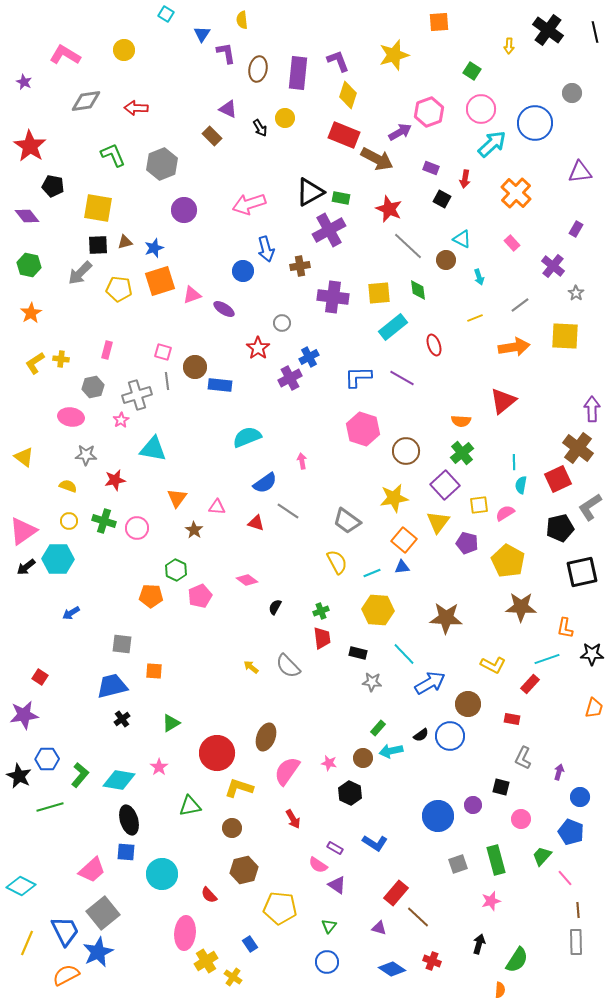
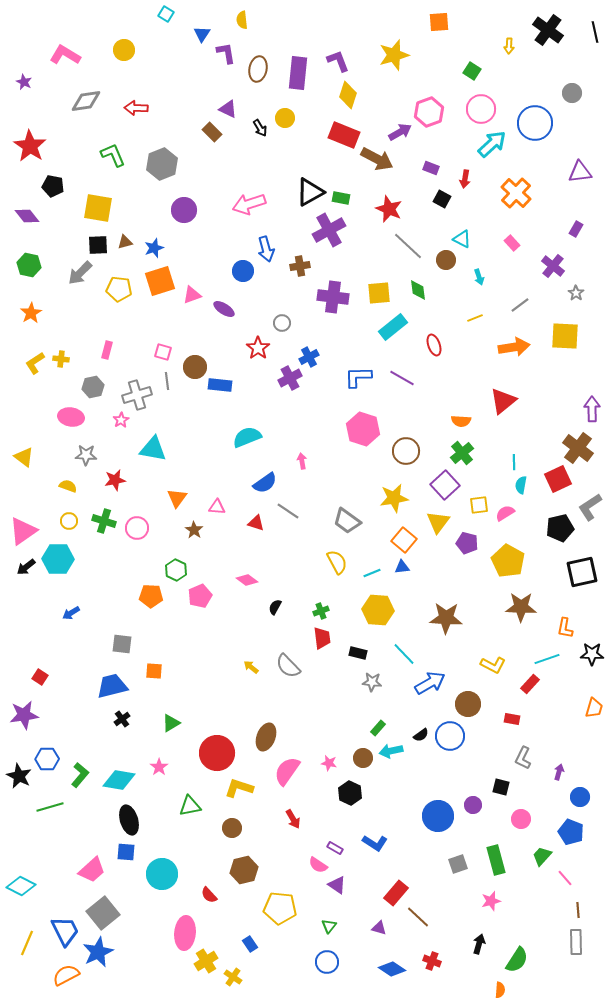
brown rectangle at (212, 136): moved 4 px up
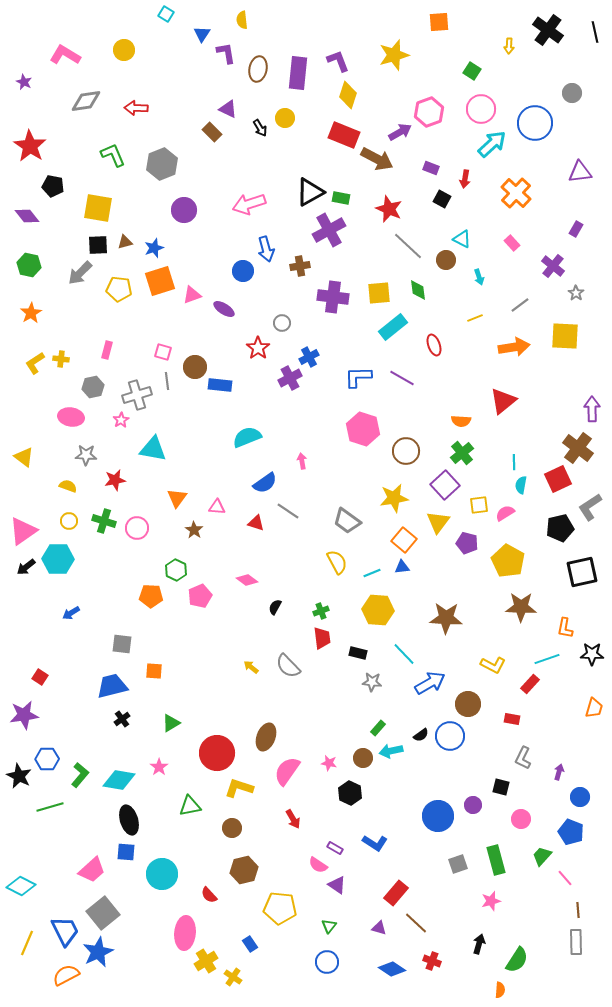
brown line at (418, 917): moved 2 px left, 6 px down
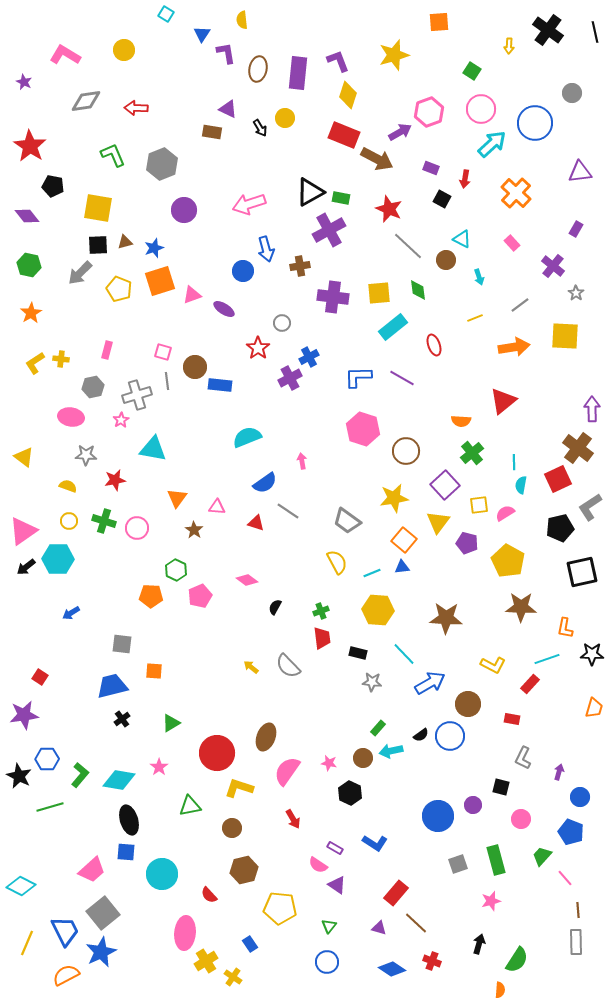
brown rectangle at (212, 132): rotated 36 degrees counterclockwise
yellow pentagon at (119, 289): rotated 15 degrees clockwise
green cross at (462, 453): moved 10 px right
blue star at (98, 952): moved 3 px right
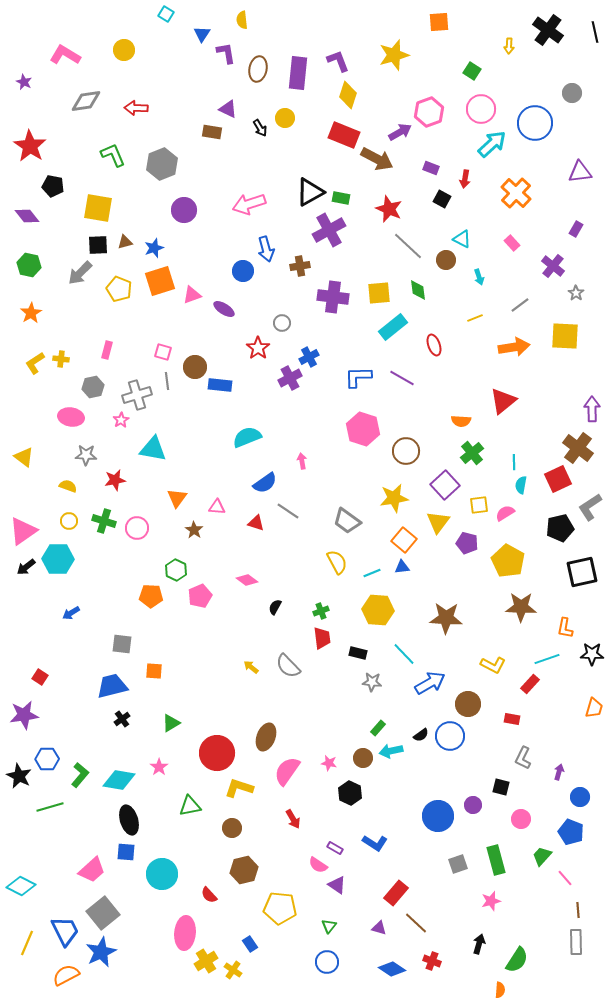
yellow cross at (233, 977): moved 7 px up
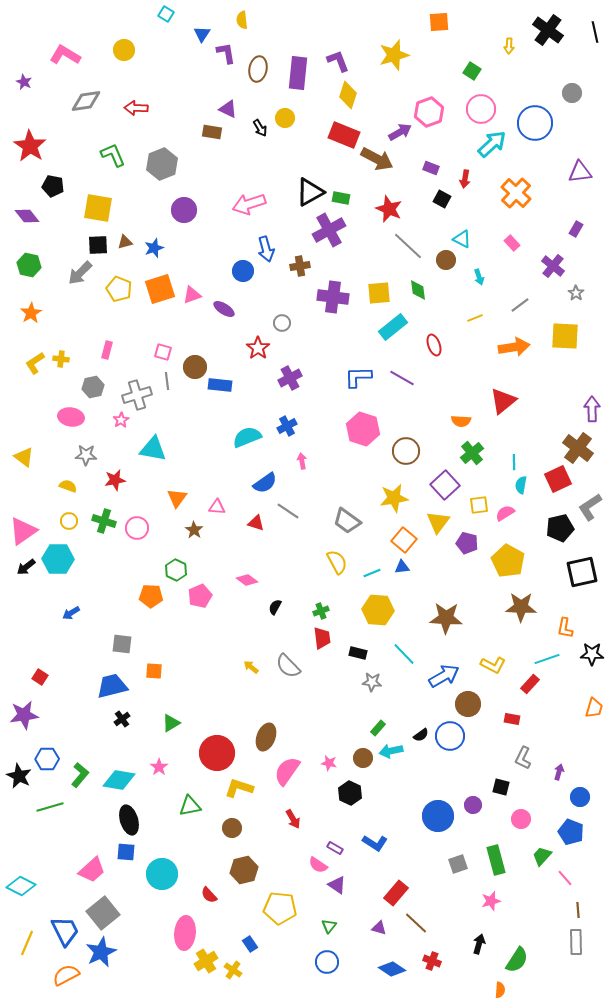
orange square at (160, 281): moved 8 px down
blue cross at (309, 357): moved 22 px left, 69 px down
blue arrow at (430, 683): moved 14 px right, 7 px up
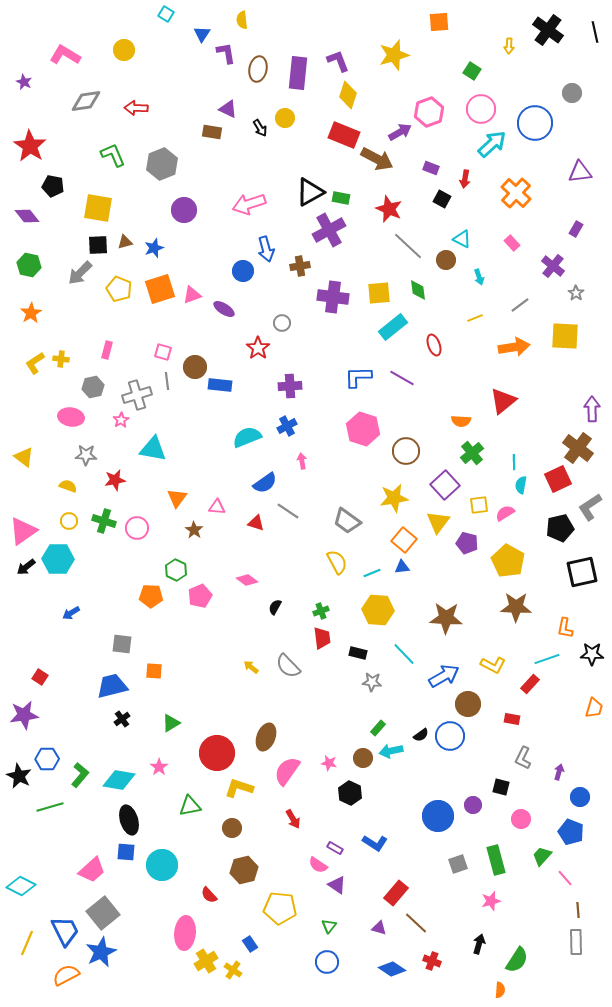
purple cross at (290, 378): moved 8 px down; rotated 25 degrees clockwise
brown star at (521, 607): moved 5 px left
cyan circle at (162, 874): moved 9 px up
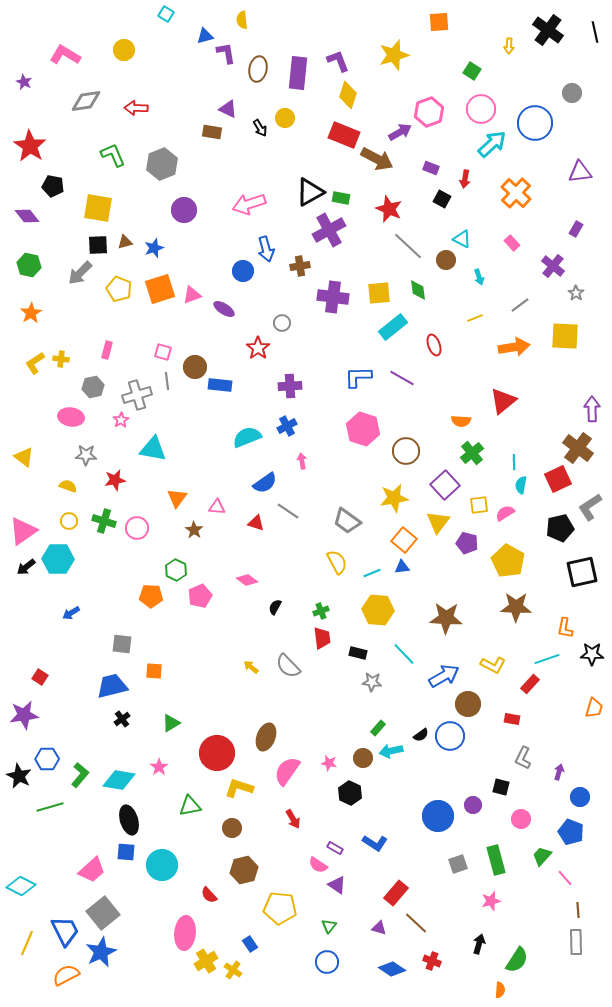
blue triangle at (202, 34): moved 3 px right, 2 px down; rotated 42 degrees clockwise
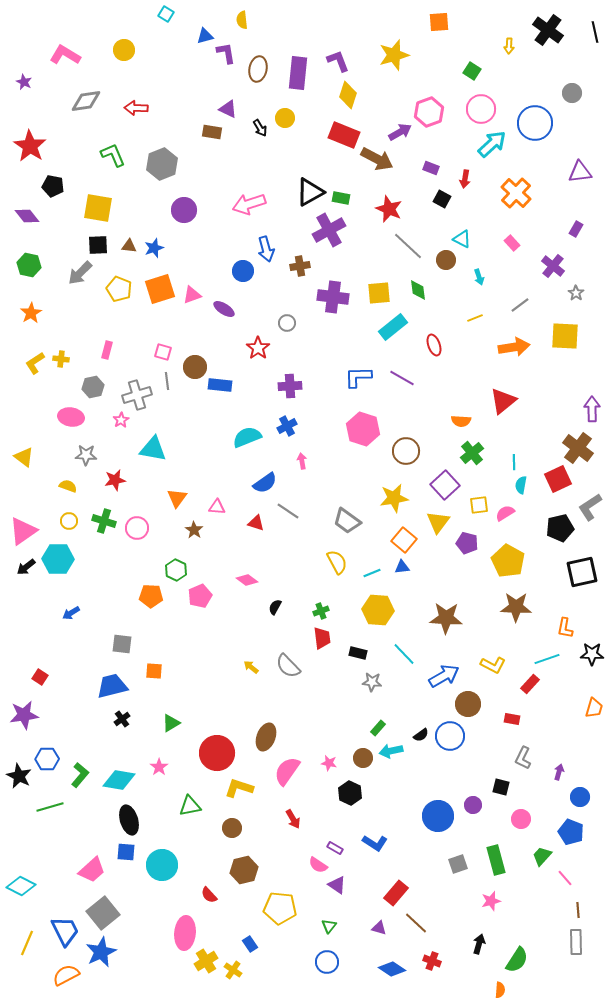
brown triangle at (125, 242): moved 4 px right, 4 px down; rotated 21 degrees clockwise
gray circle at (282, 323): moved 5 px right
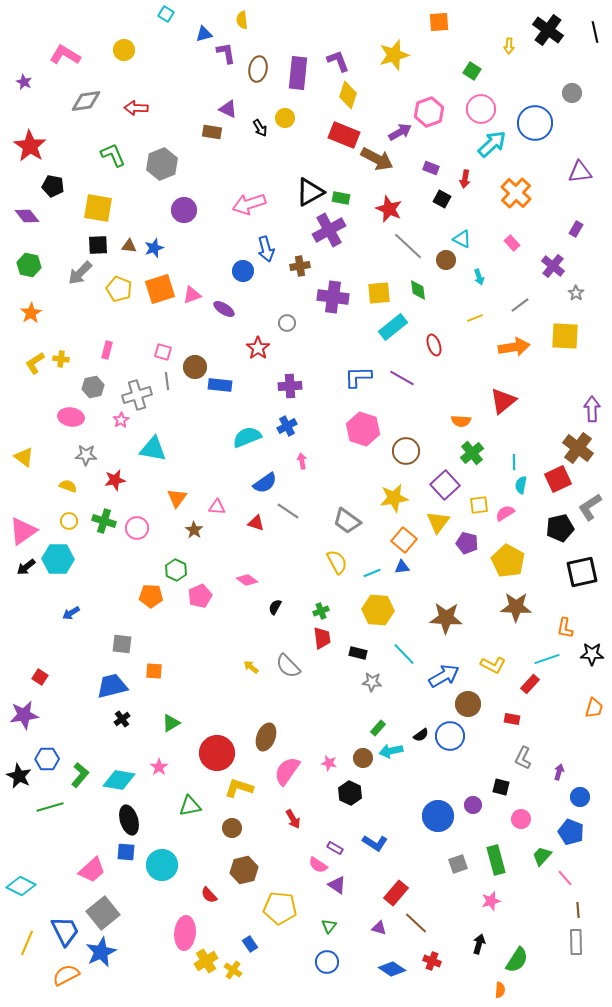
blue triangle at (205, 36): moved 1 px left, 2 px up
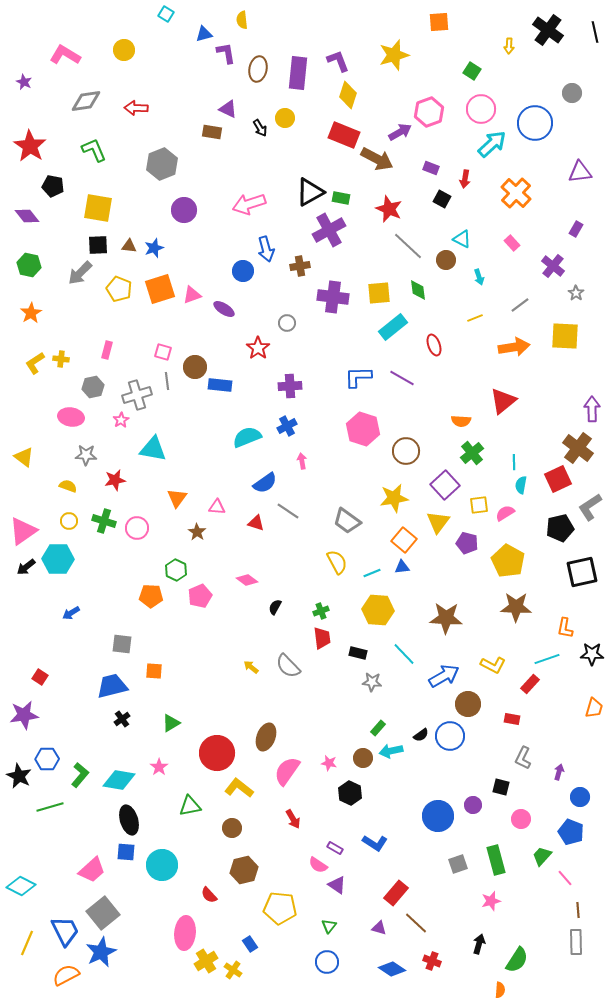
green L-shape at (113, 155): moved 19 px left, 5 px up
brown star at (194, 530): moved 3 px right, 2 px down
yellow L-shape at (239, 788): rotated 20 degrees clockwise
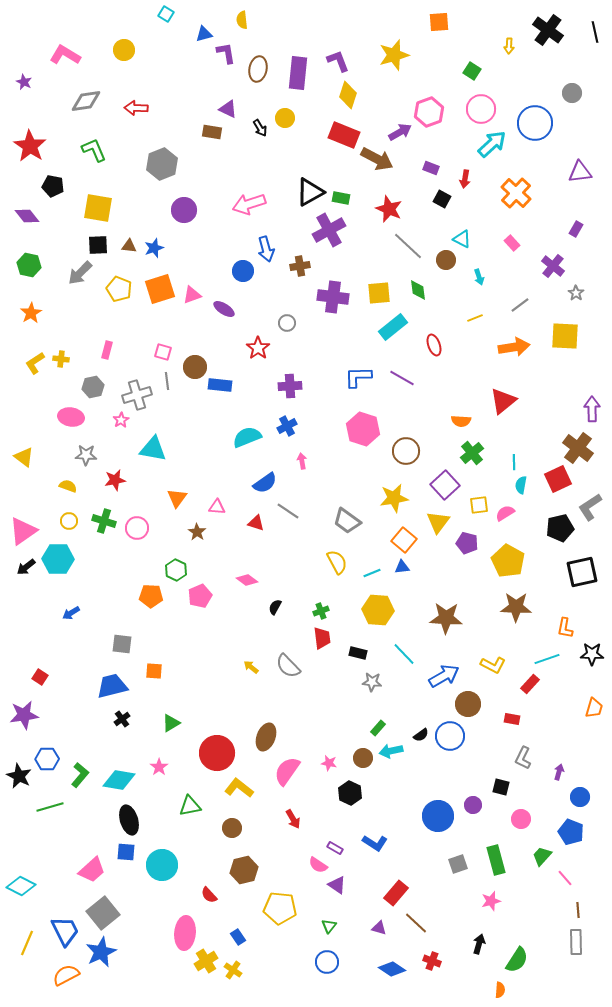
blue rectangle at (250, 944): moved 12 px left, 7 px up
